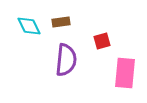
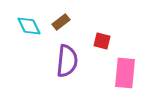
brown rectangle: rotated 30 degrees counterclockwise
red square: rotated 30 degrees clockwise
purple semicircle: moved 1 px right, 1 px down
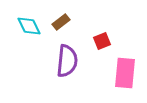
red square: rotated 36 degrees counterclockwise
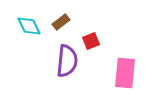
red square: moved 11 px left
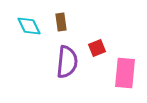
brown rectangle: rotated 60 degrees counterclockwise
red square: moved 6 px right, 7 px down
purple semicircle: moved 1 px down
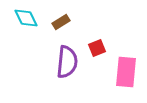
brown rectangle: rotated 66 degrees clockwise
cyan diamond: moved 3 px left, 8 px up
pink rectangle: moved 1 px right, 1 px up
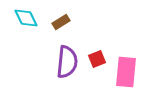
red square: moved 11 px down
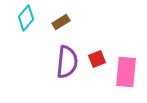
cyan diamond: rotated 65 degrees clockwise
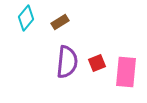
brown rectangle: moved 1 px left
red square: moved 4 px down
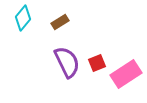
cyan diamond: moved 3 px left
purple semicircle: rotated 32 degrees counterclockwise
pink rectangle: moved 2 px down; rotated 52 degrees clockwise
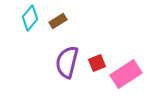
cyan diamond: moved 7 px right
brown rectangle: moved 2 px left, 1 px up
purple semicircle: rotated 140 degrees counterclockwise
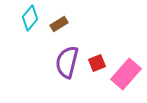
brown rectangle: moved 1 px right, 3 px down
pink rectangle: rotated 16 degrees counterclockwise
